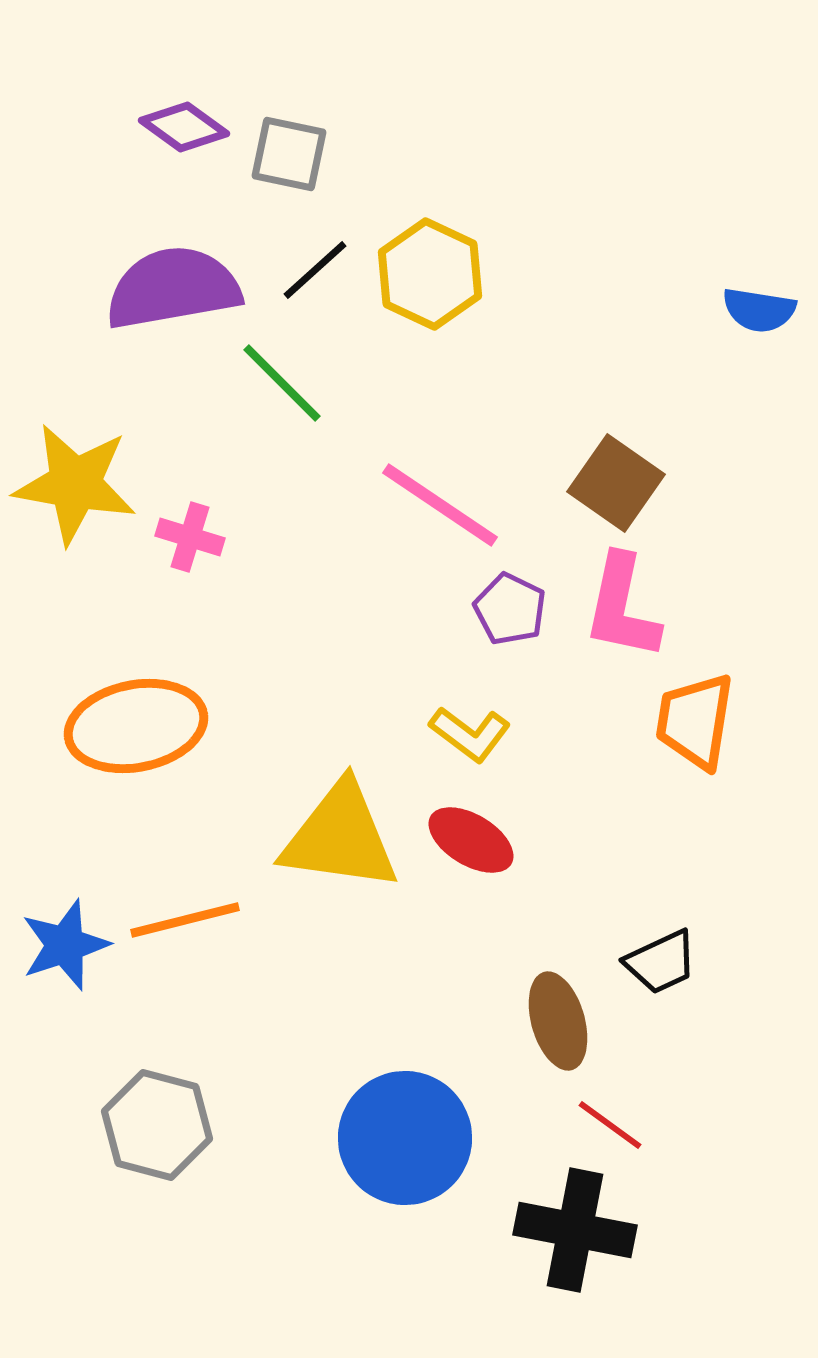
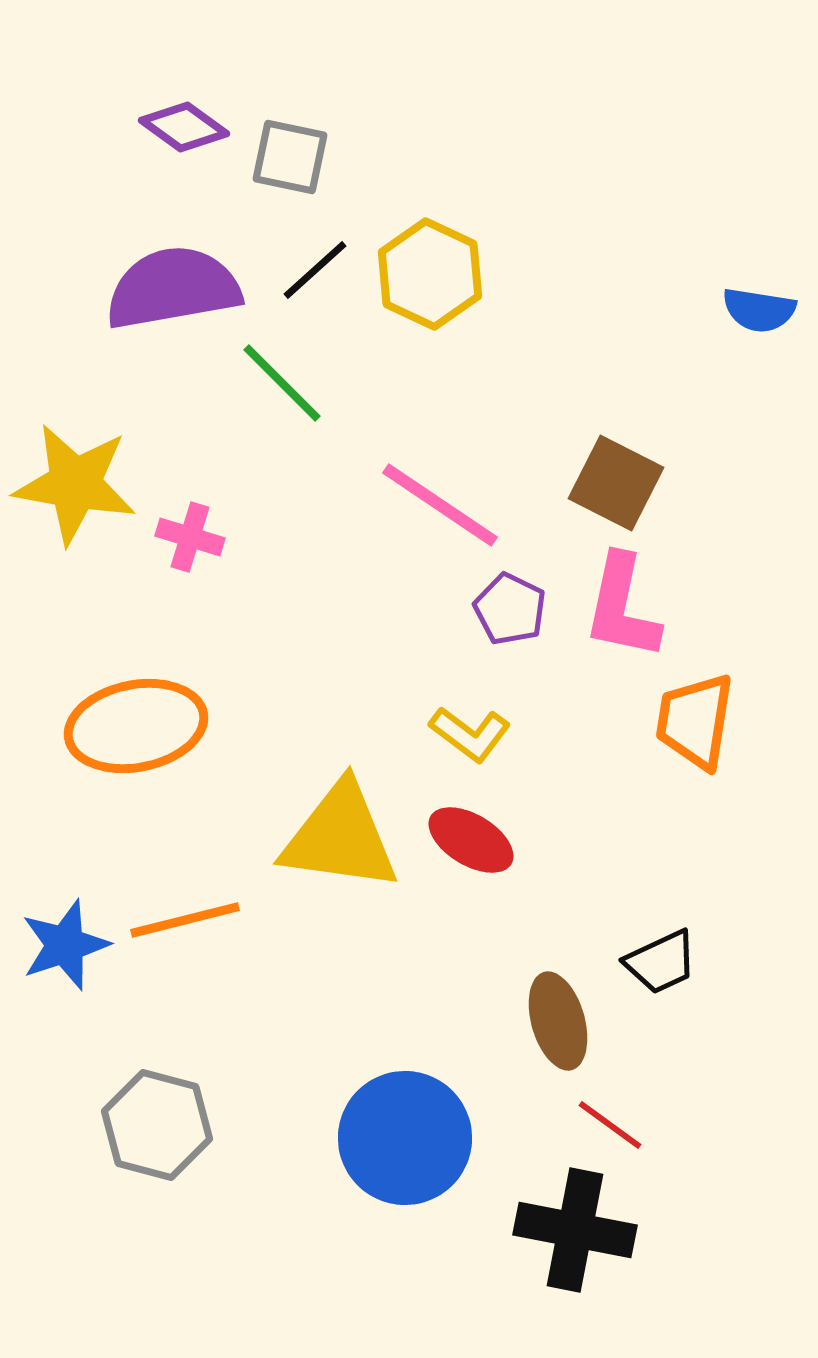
gray square: moved 1 px right, 3 px down
brown square: rotated 8 degrees counterclockwise
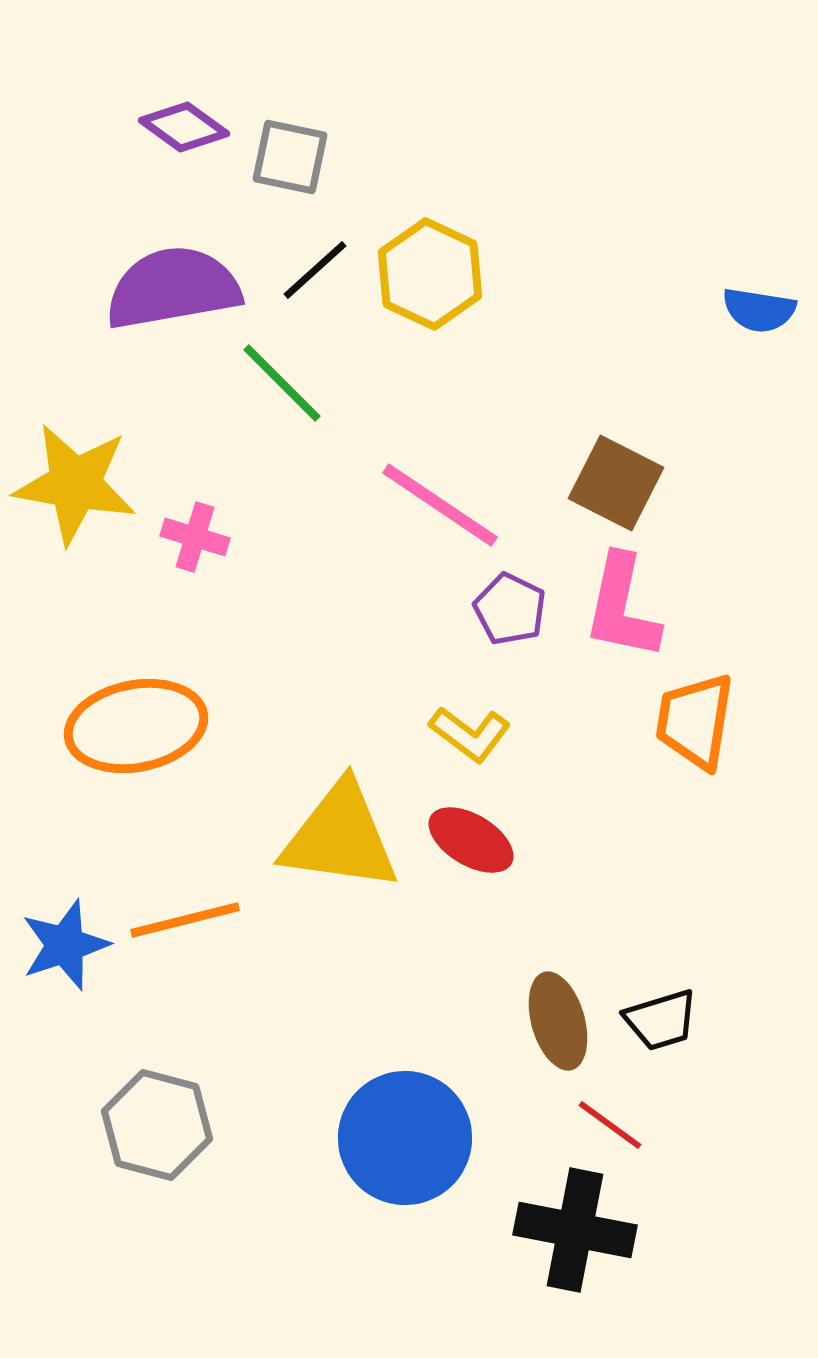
pink cross: moved 5 px right
black trapezoid: moved 58 px down; rotated 8 degrees clockwise
